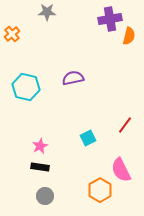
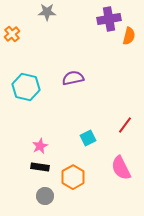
purple cross: moved 1 px left
pink semicircle: moved 2 px up
orange hexagon: moved 27 px left, 13 px up
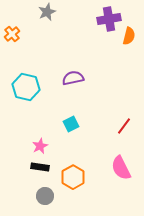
gray star: rotated 24 degrees counterclockwise
red line: moved 1 px left, 1 px down
cyan square: moved 17 px left, 14 px up
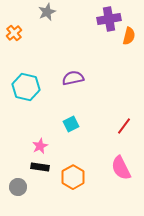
orange cross: moved 2 px right, 1 px up
gray circle: moved 27 px left, 9 px up
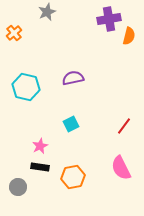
orange hexagon: rotated 20 degrees clockwise
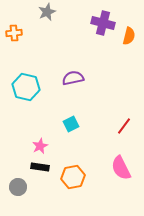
purple cross: moved 6 px left, 4 px down; rotated 25 degrees clockwise
orange cross: rotated 35 degrees clockwise
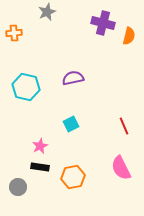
red line: rotated 60 degrees counterclockwise
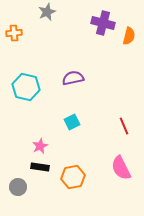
cyan square: moved 1 px right, 2 px up
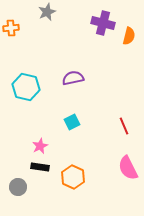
orange cross: moved 3 px left, 5 px up
pink semicircle: moved 7 px right
orange hexagon: rotated 25 degrees counterclockwise
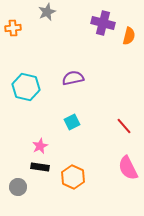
orange cross: moved 2 px right
red line: rotated 18 degrees counterclockwise
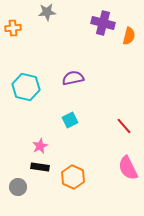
gray star: rotated 18 degrees clockwise
cyan square: moved 2 px left, 2 px up
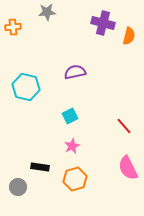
orange cross: moved 1 px up
purple semicircle: moved 2 px right, 6 px up
cyan square: moved 4 px up
pink star: moved 32 px right
orange hexagon: moved 2 px right, 2 px down; rotated 20 degrees clockwise
